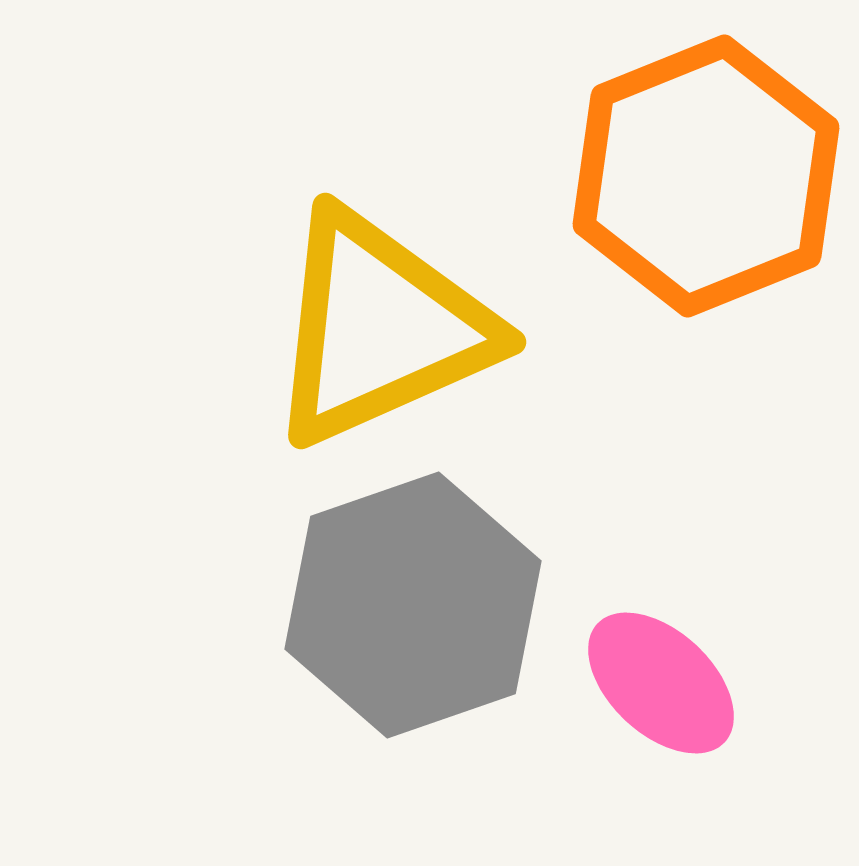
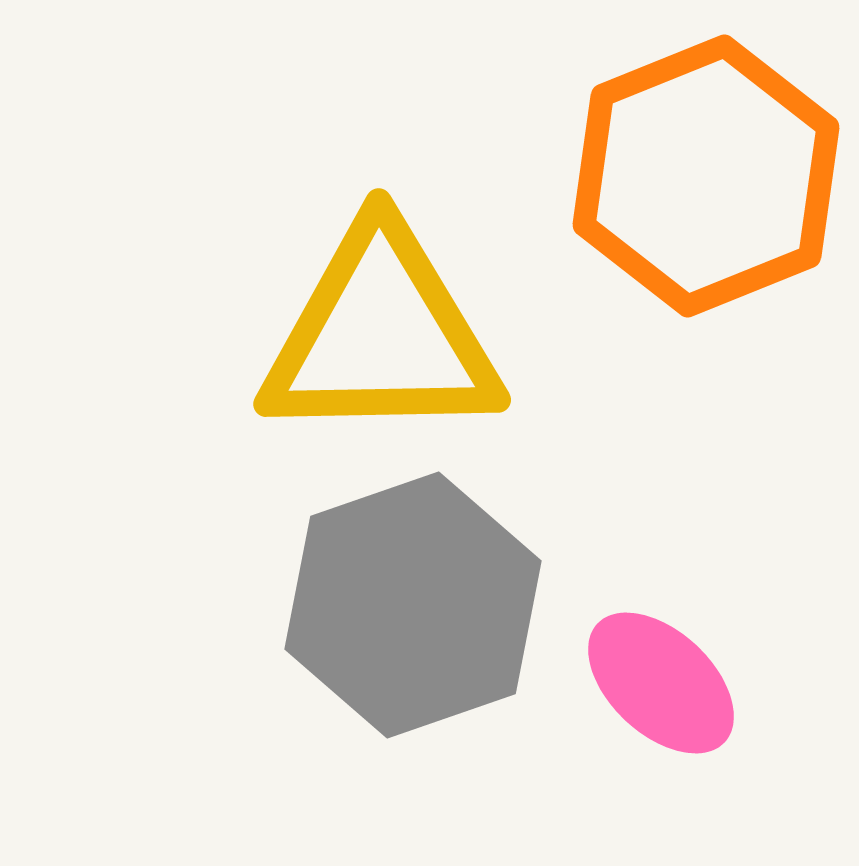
yellow triangle: moved 1 px right, 7 px down; rotated 23 degrees clockwise
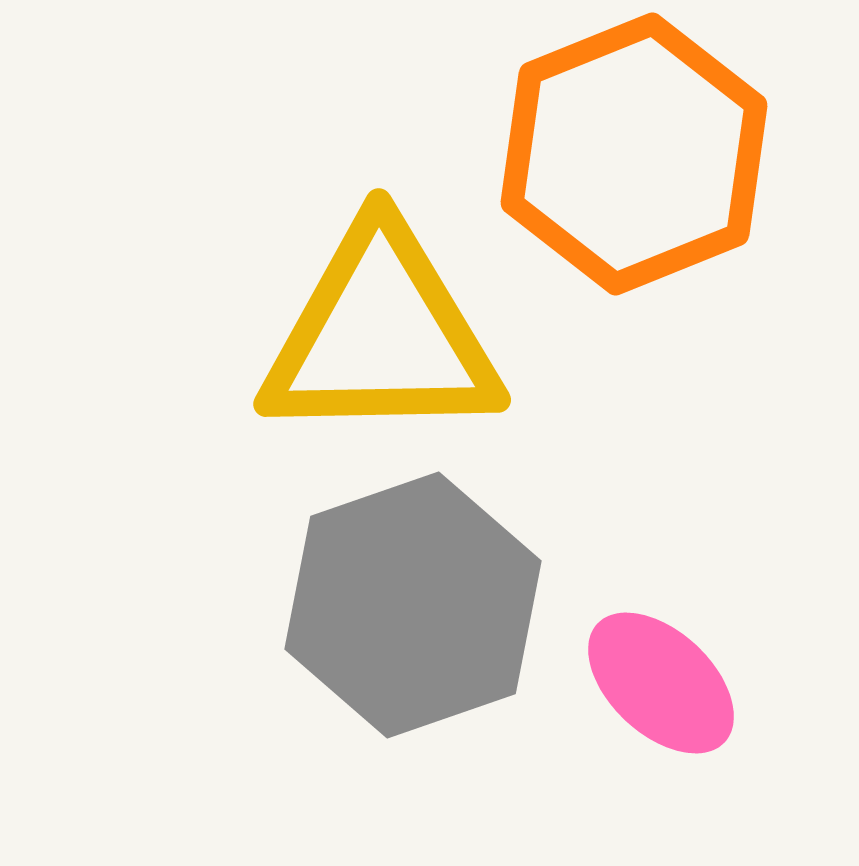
orange hexagon: moved 72 px left, 22 px up
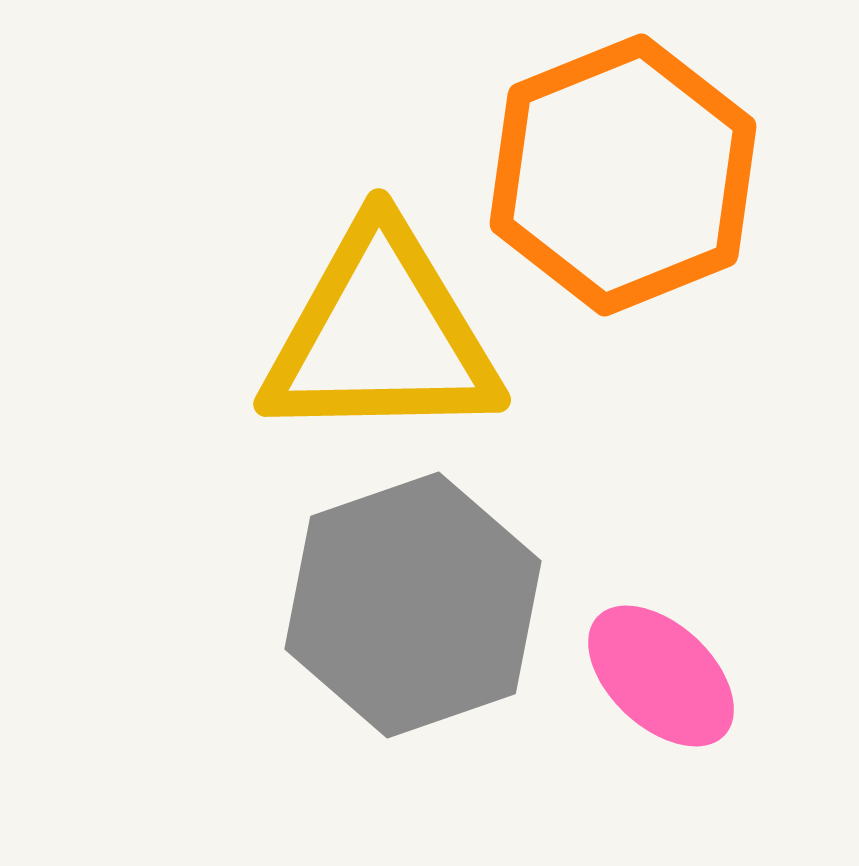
orange hexagon: moved 11 px left, 21 px down
pink ellipse: moved 7 px up
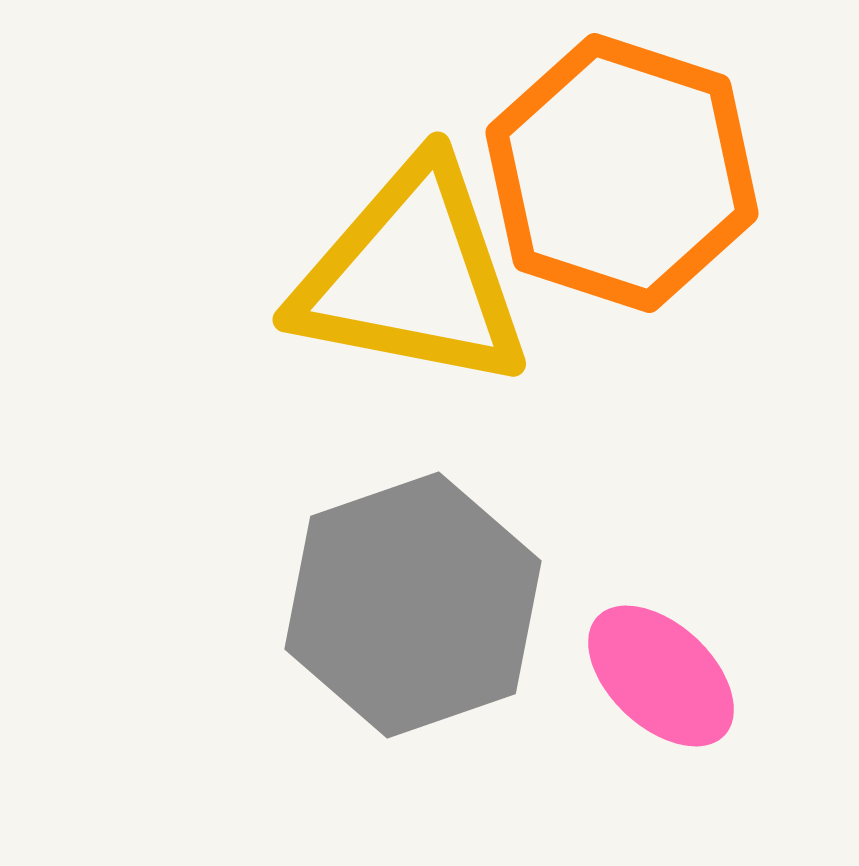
orange hexagon: moved 1 px left, 2 px up; rotated 20 degrees counterclockwise
yellow triangle: moved 31 px right, 59 px up; rotated 12 degrees clockwise
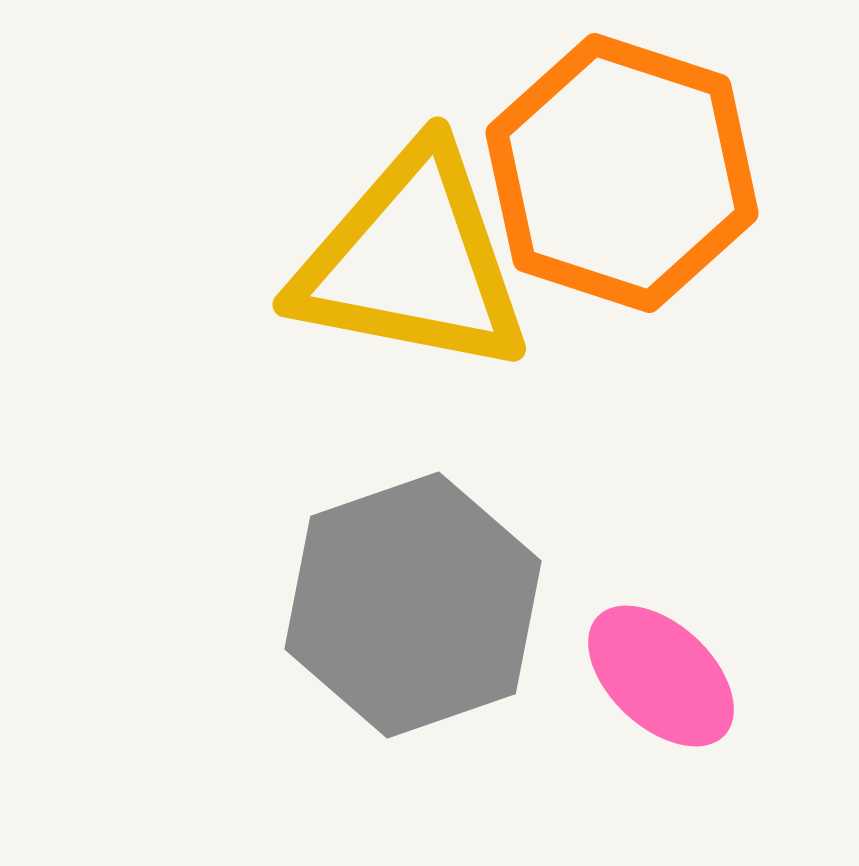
yellow triangle: moved 15 px up
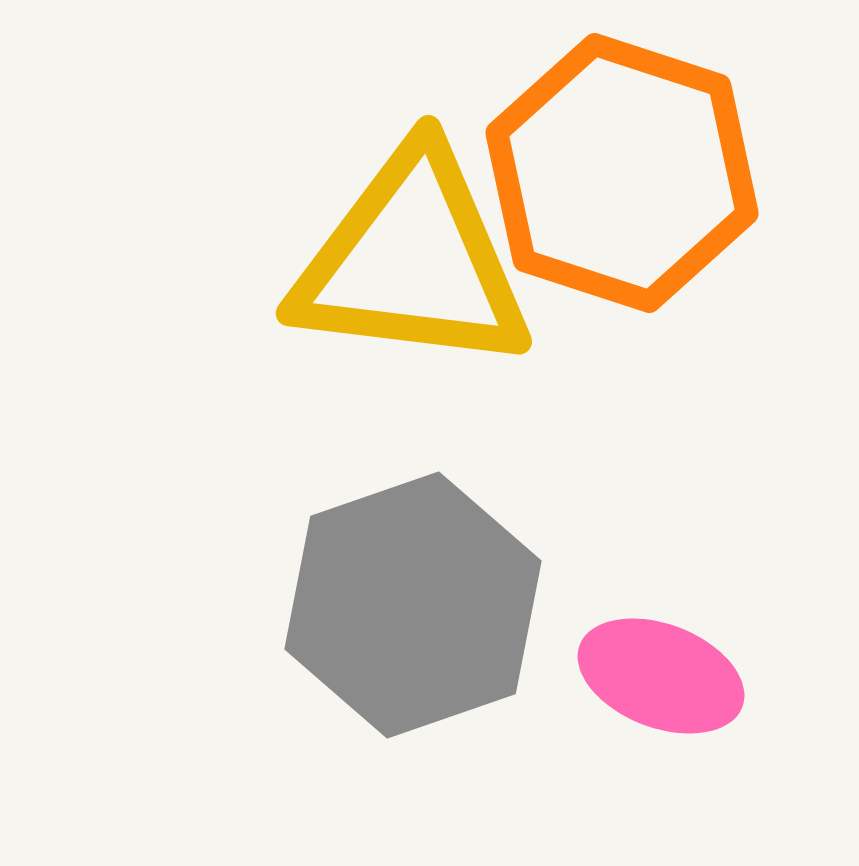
yellow triangle: rotated 4 degrees counterclockwise
pink ellipse: rotated 22 degrees counterclockwise
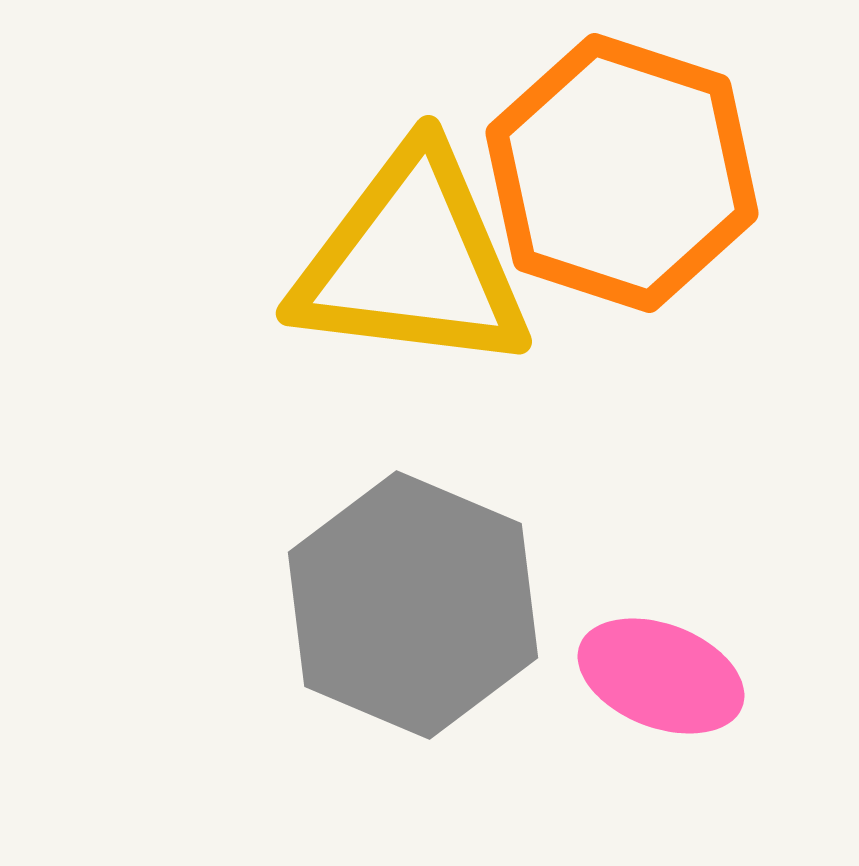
gray hexagon: rotated 18 degrees counterclockwise
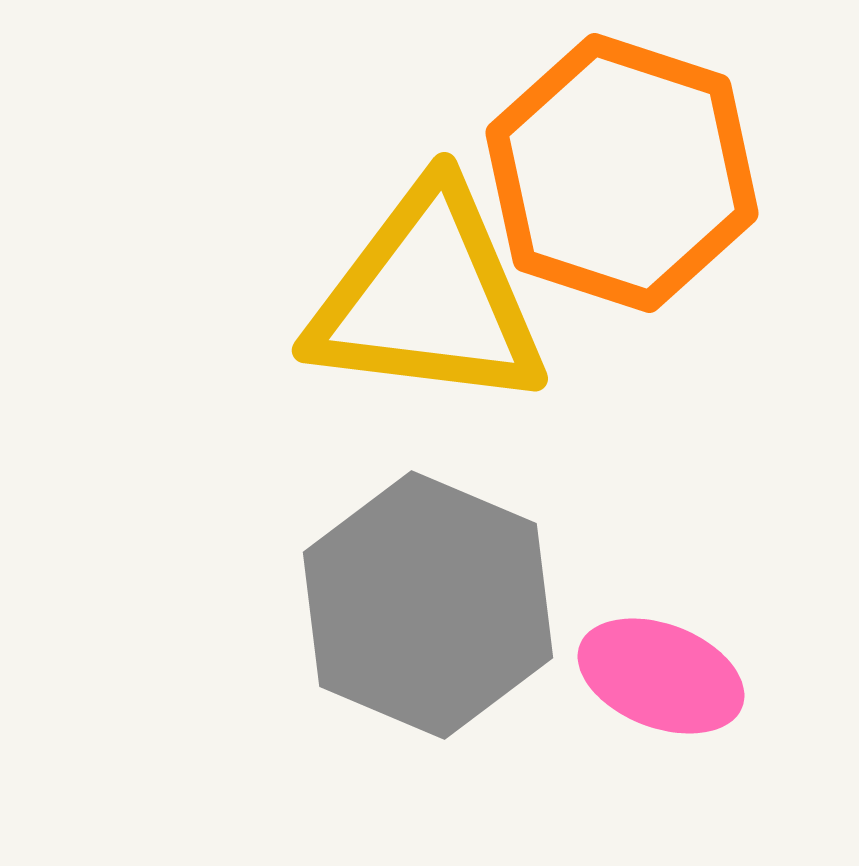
yellow triangle: moved 16 px right, 37 px down
gray hexagon: moved 15 px right
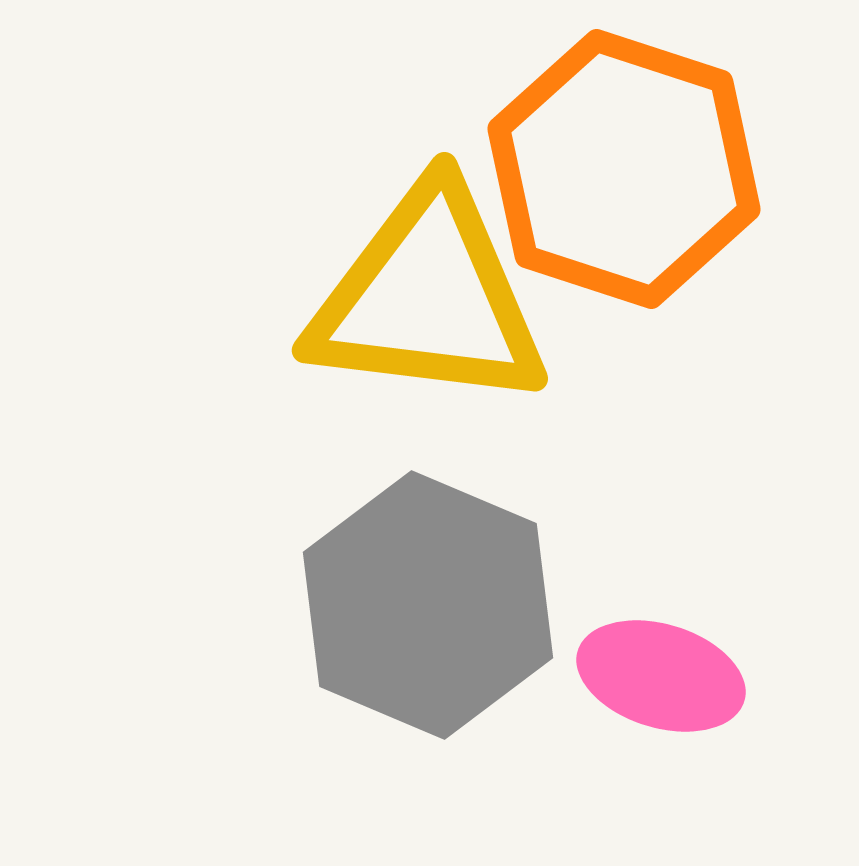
orange hexagon: moved 2 px right, 4 px up
pink ellipse: rotated 4 degrees counterclockwise
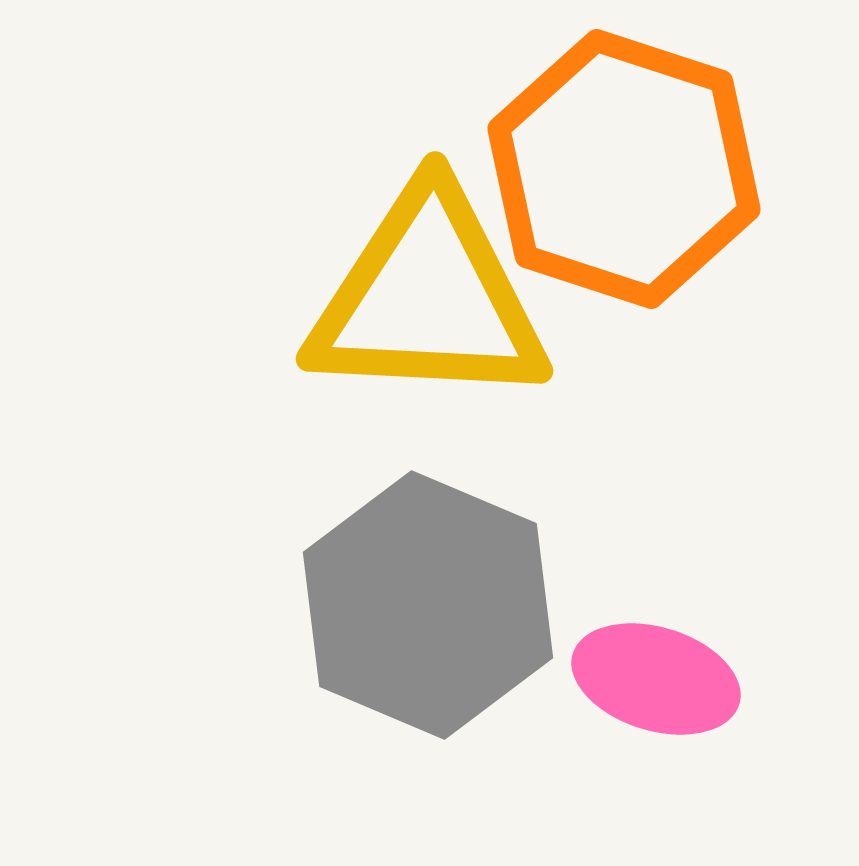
yellow triangle: rotated 4 degrees counterclockwise
pink ellipse: moved 5 px left, 3 px down
